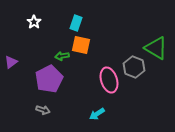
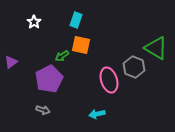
cyan rectangle: moved 3 px up
green arrow: rotated 24 degrees counterclockwise
cyan arrow: rotated 21 degrees clockwise
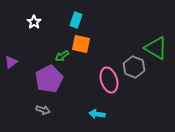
orange square: moved 1 px up
cyan arrow: rotated 21 degrees clockwise
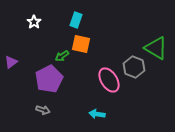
pink ellipse: rotated 15 degrees counterclockwise
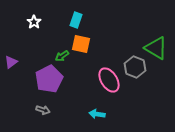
gray hexagon: moved 1 px right
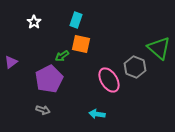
green triangle: moved 3 px right; rotated 10 degrees clockwise
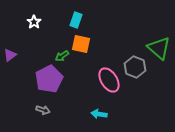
purple triangle: moved 1 px left, 7 px up
cyan arrow: moved 2 px right
